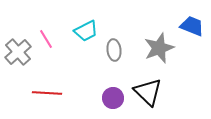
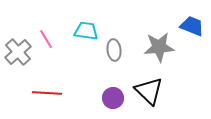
cyan trapezoid: rotated 145 degrees counterclockwise
gray star: moved 1 px up; rotated 16 degrees clockwise
black triangle: moved 1 px right, 1 px up
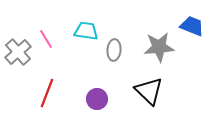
gray ellipse: rotated 10 degrees clockwise
red line: rotated 72 degrees counterclockwise
purple circle: moved 16 px left, 1 px down
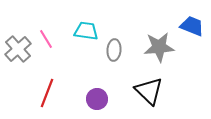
gray cross: moved 3 px up
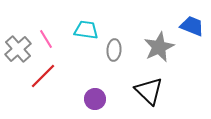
cyan trapezoid: moved 1 px up
gray star: rotated 20 degrees counterclockwise
red line: moved 4 px left, 17 px up; rotated 24 degrees clockwise
purple circle: moved 2 px left
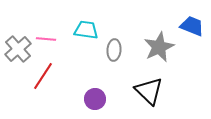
pink line: rotated 54 degrees counterclockwise
red line: rotated 12 degrees counterclockwise
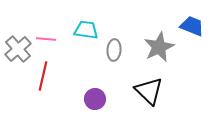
red line: rotated 20 degrees counterclockwise
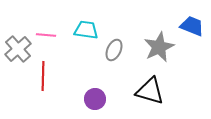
pink line: moved 4 px up
gray ellipse: rotated 20 degrees clockwise
red line: rotated 12 degrees counterclockwise
black triangle: moved 1 px right; rotated 28 degrees counterclockwise
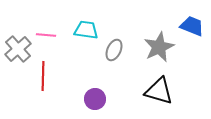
black triangle: moved 9 px right
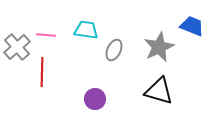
gray cross: moved 1 px left, 2 px up
red line: moved 1 px left, 4 px up
